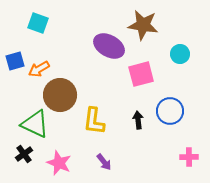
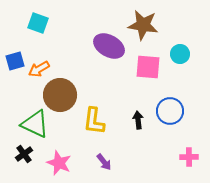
pink square: moved 7 px right, 7 px up; rotated 20 degrees clockwise
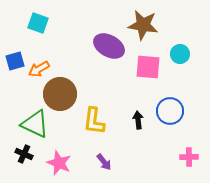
brown circle: moved 1 px up
black cross: rotated 30 degrees counterclockwise
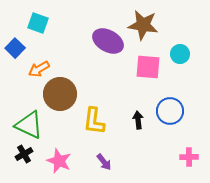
purple ellipse: moved 1 px left, 5 px up
blue square: moved 13 px up; rotated 30 degrees counterclockwise
green triangle: moved 6 px left, 1 px down
black cross: rotated 36 degrees clockwise
pink star: moved 2 px up
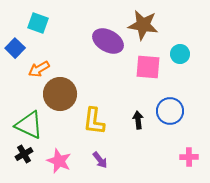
purple arrow: moved 4 px left, 2 px up
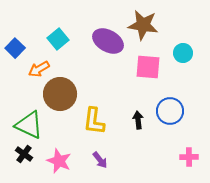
cyan square: moved 20 px right, 16 px down; rotated 30 degrees clockwise
cyan circle: moved 3 px right, 1 px up
black cross: rotated 24 degrees counterclockwise
